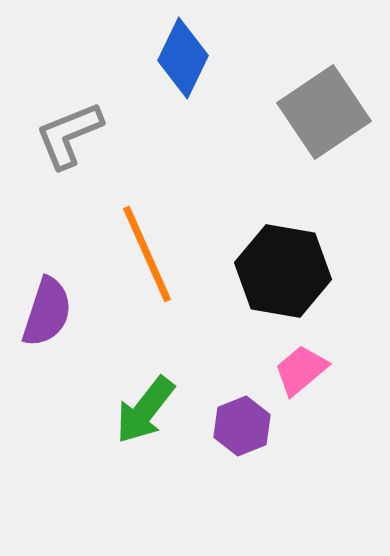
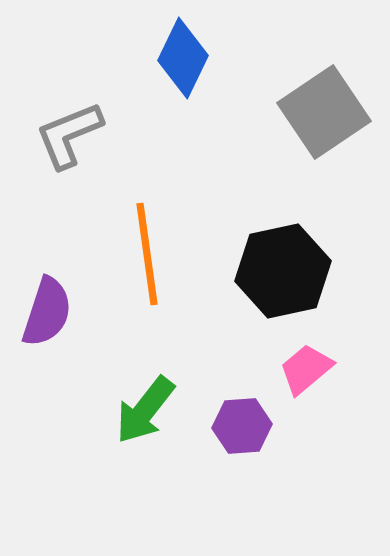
orange line: rotated 16 degrees clockwise
black hexagon: rotated 22 degrees counterclockwise
pink trapezoid: moved 5 px right, 1 px up
purple hexagon: rotated 18 degrees clockwise
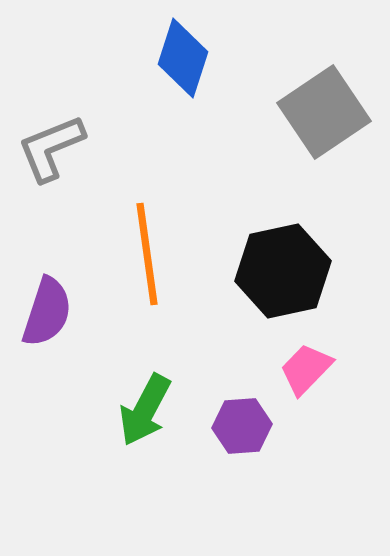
blue diamond: rotated 8 degrees counterclockwise
gray L-shape: moved 18 px left, 13 px down
pink trapezoid: rotated 6 degrees counterclockwise
green arrow: rotated 10 degrees counterclockwise
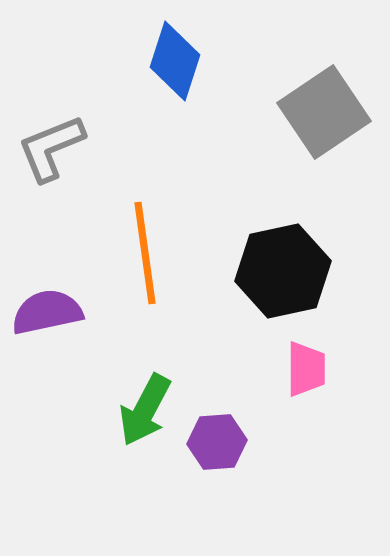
blue diamond: moved 8 px left, 3 px down
orange line: moved 2 px left, 1 px up
purple semicircle: rotated 120 degrees counterclockwise
pink trapezoid: rotated 136 degrees clockwise
purple hexagon: moved 25 px left, 16 px down
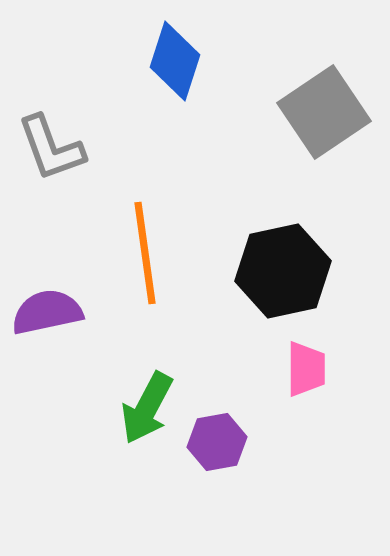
gray L-shape: rotated 88 degrees counterclockwise
green arrow: moved 2 px right, 2 px up
purple hexagon: rotated 6 degrees counterclockwise
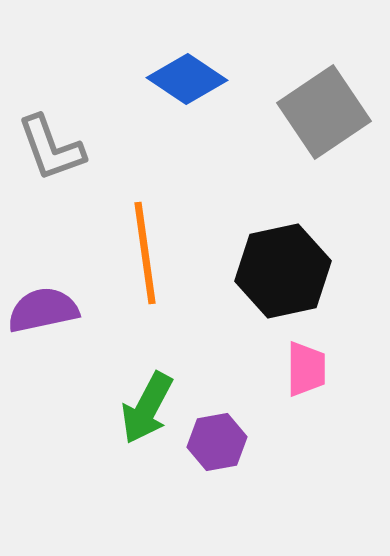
blue diamond: moved 12 px right, 18 px down; rotated 74 degrees counterclockwise
purple semicircle: moved 4 px left, 2 px up
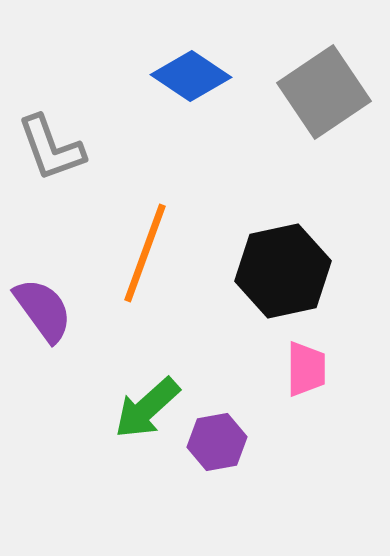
blue diamond: moved 4 px right, 3 px up
gray square: moved 20 px up
orange line: rotated 28 degrees clockwise
purple semicircle: rotated 66 degrees clockwise
green arrow: rotated 20 degrees clockwise
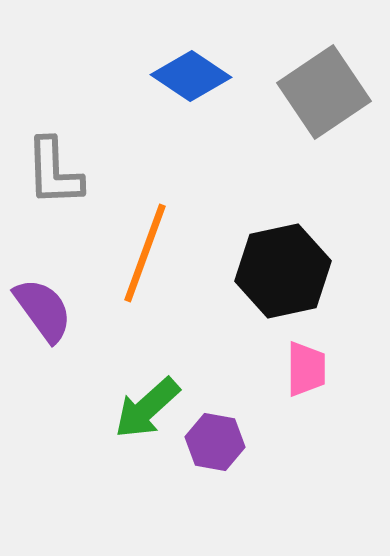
gray L-shape: moved 3 px right, 24 px down; rotated 18 degrees clockwise
purple hexagon: moved 2 px left; rotated 20 degrees clockwise
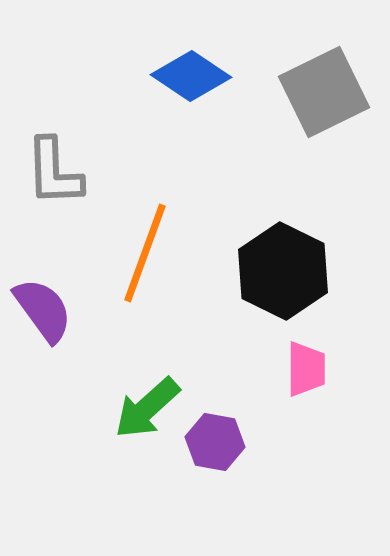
gray square: rotated 8 degrees clockwise
black hexagon: rotated 22 degrees counterclockwise
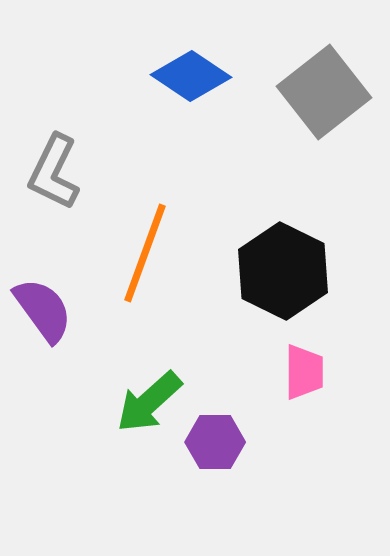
gray square: rotated 12 degrees counterclockwise
gray L-shape: rotated 28 degrees clockwise
pink trapezoid: moved 2 px left, 3 px down
green arrow: moved 2 px right, 6 px up
purple hexagon: rotated 10 degrees counterclockwise
